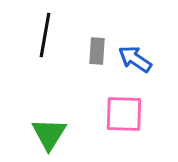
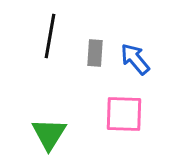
black line: moved 5 px right, 1 px down
gray rectangle: moved 2 px left, 2 px down
blue arrow: rotated 16 degrees clockwise
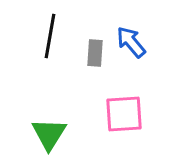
blue arrow: moved 4 px left, 17 px up
pink square: rotated 6 degrees counterclockwise
